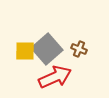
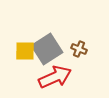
gray square: rotated 8 degrees clockwise
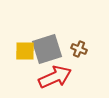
gray square: rotated 16 degrees clockwise
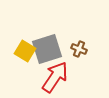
yellow square: rotated 30 degrees clockwise
red arrow: rotated 32 degrees counterclockwise
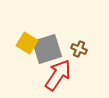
yellow square: moved 2 px right, 8 px up
red arrow: moved 3 px right, 2 px up
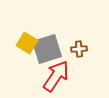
brown cross: rotated 28 degrees counterclockwise
red arrow: moved 2 px left, 1 px down
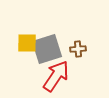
yellow square: rotated 30 degrees counterclockwise
brown cross: moved 1 px left
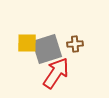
brown cross: moved 3 px left, 5 px up
red arrow: moved 3 px up
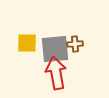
gray square: moved 8 px right; rotated 12 degrees clockwise
red arrow: rotated 44 degrees counterclockwise
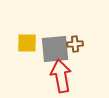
red arrow: moved 5 px right, 3 px down
